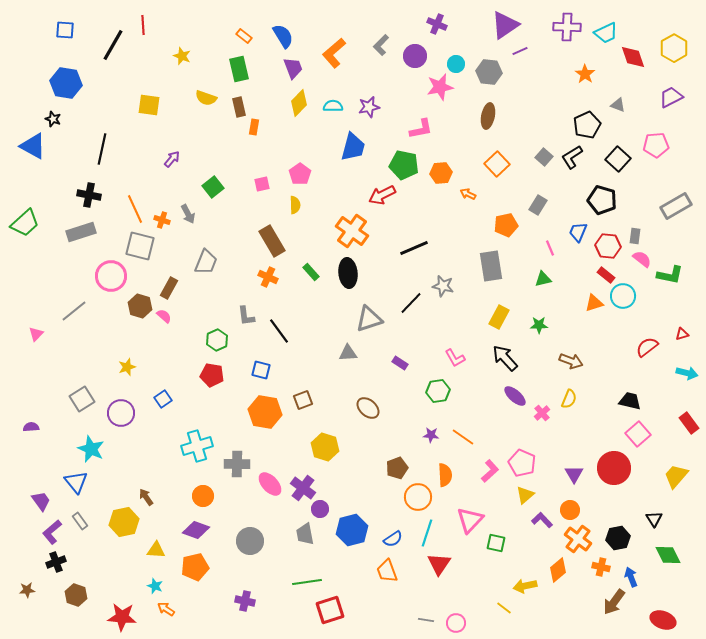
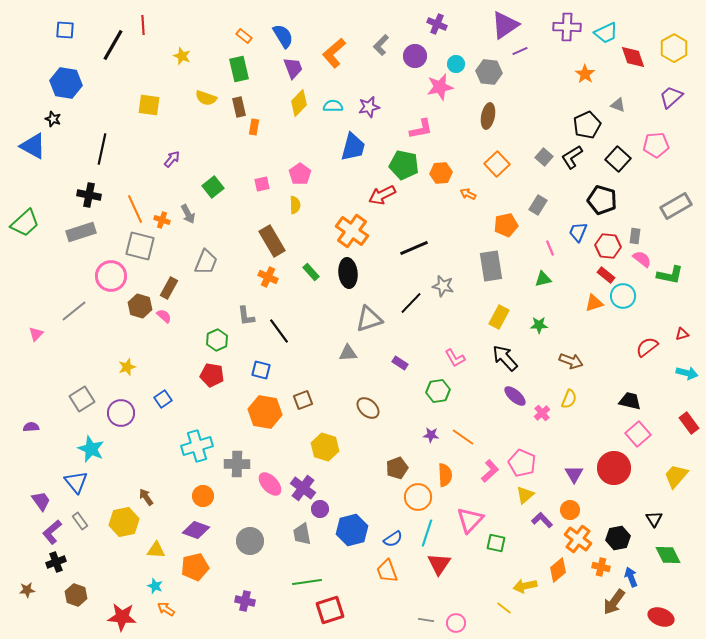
purple trapezoid at (671, 97): rotated 15 degrees counterclockwise
gray trapezoid at (305, 534): moved 3 px left
red ellipse at (663, 620): moved 2 px left, 3 px up
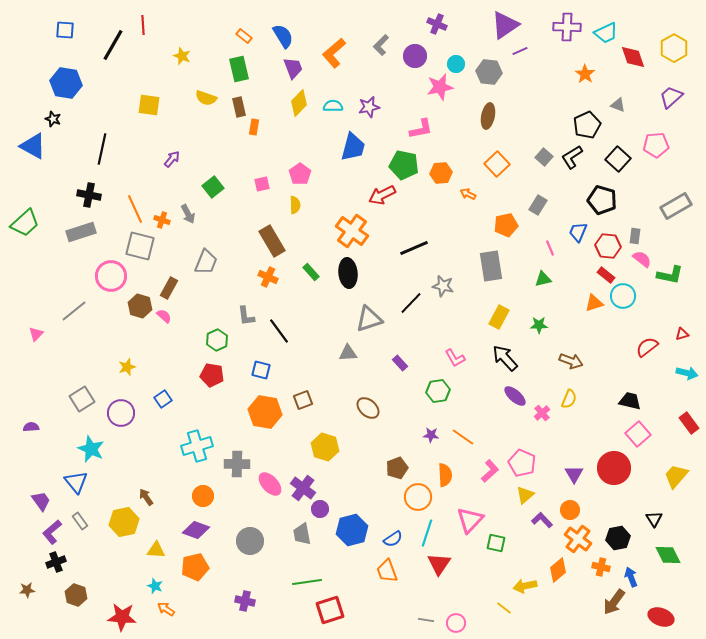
purple rectangle at (400, 363): rotated 14 degrees clockwise
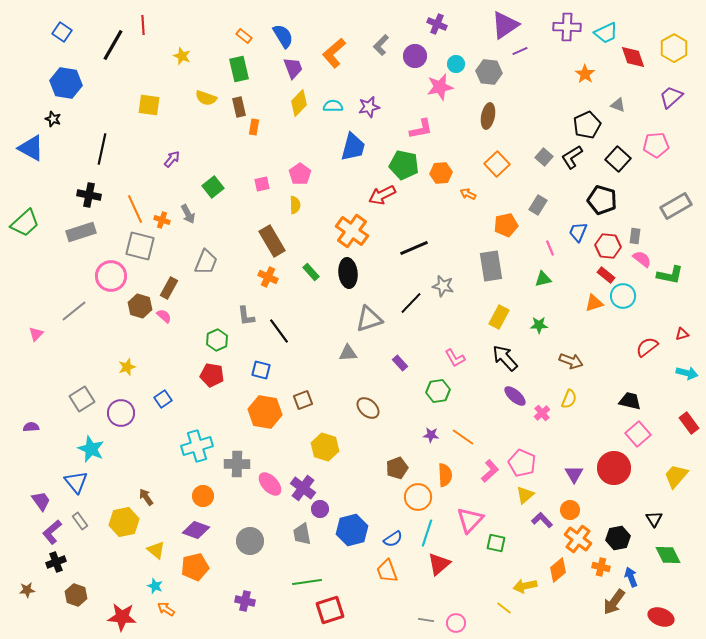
blue square at (65, 30): moved 3 px left, 2 px down; rotated 30 degrees clockwise
blue triangle at (33, 146): moved 2 px left, 2 px down
yellow triangle at (156, 550): rotated 36 degrees clockwise
red triangle at (439, 564): rotated 15 degrees clockwise
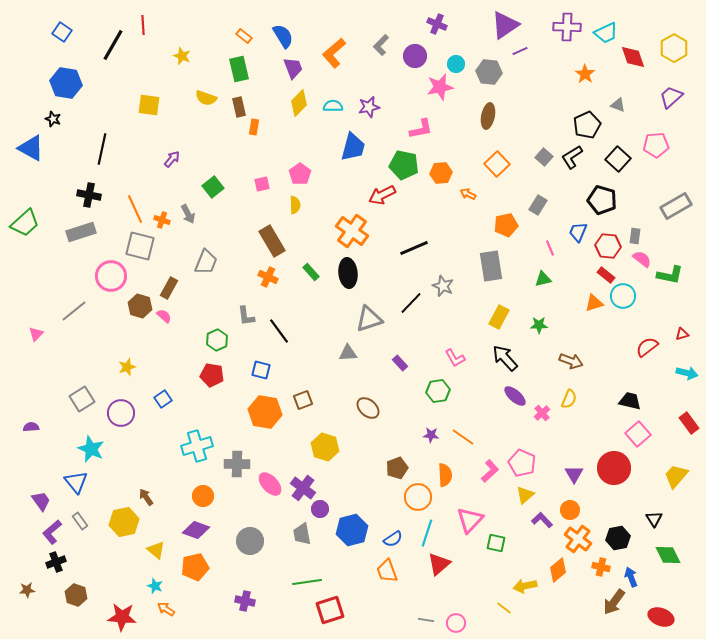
gray star at (443, 286): rotated 10 degrees clockwise
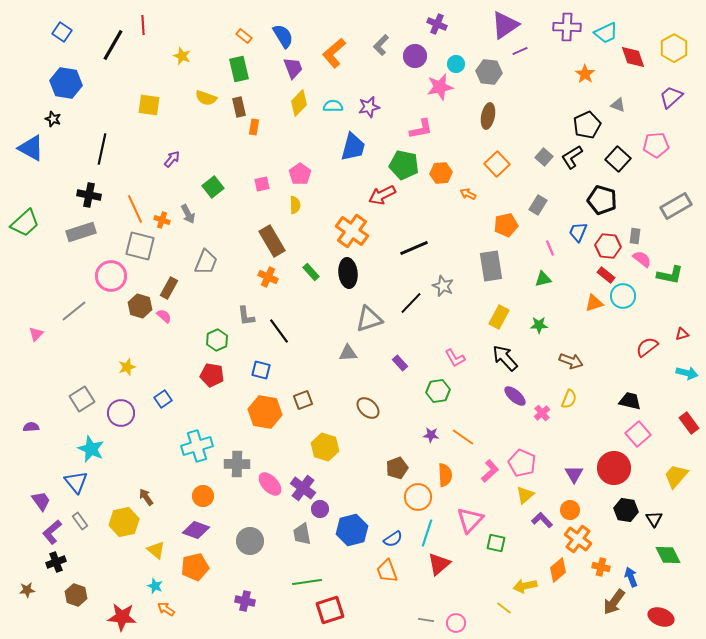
black hexagon at (618, 538): moved 8 px right, 28 px up; rotated 20 degrees clockwise
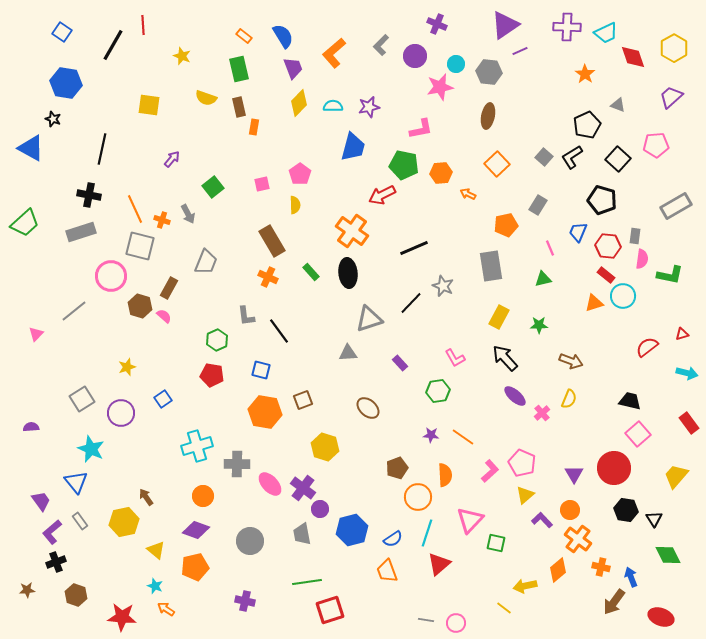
pink semicircle at (642, 259): rotated 60 degrees clockwise
